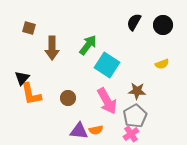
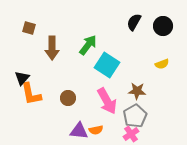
black circle: moved 1 px down
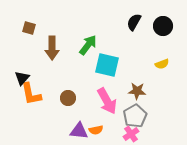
cyan square: rotated 20 degrees counterclockwise
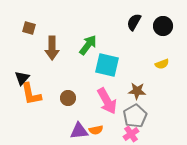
purple triangle: rotated 12 degrees counterclockwise
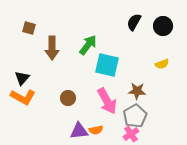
orange L-shape: moved 8 px left, 3 px down; rotated 50 degrees counterclockwise
